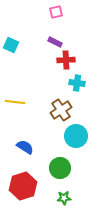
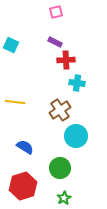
brown cross: moved 1 px left
green star: rotated 24 degrees counterclockwise
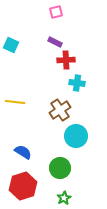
blue semicircle: moved 2 px left, 5 px down
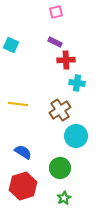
yellow line: moved 3 px right, 2 px down
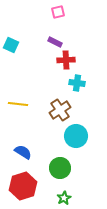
pink square: moved 2 px right
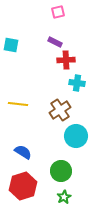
cyan square: rotated 14 degrees counterclockwise
green circle: moved 1 px right, 3 px down
green star: moved 1 px up
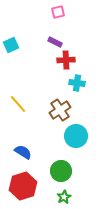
cyan square: rotated 35 degrees counterclockwise
yellow line: rotated 42 degrees clockwise
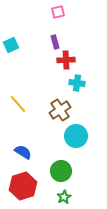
purple rectangle: rotated 48 degrees clockwise
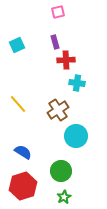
cyan square: moved 6 px right
brown cross: moved 2 px left
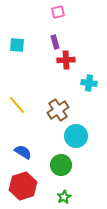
cyan square: rotated 28 degrees clockwise
cyan cross: moved 12 px right
yellow line: moved 1 px left, 1 px down
green circle: moved 6 px up
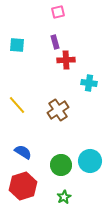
cyan circle: moved 14 px right, 25 px down
